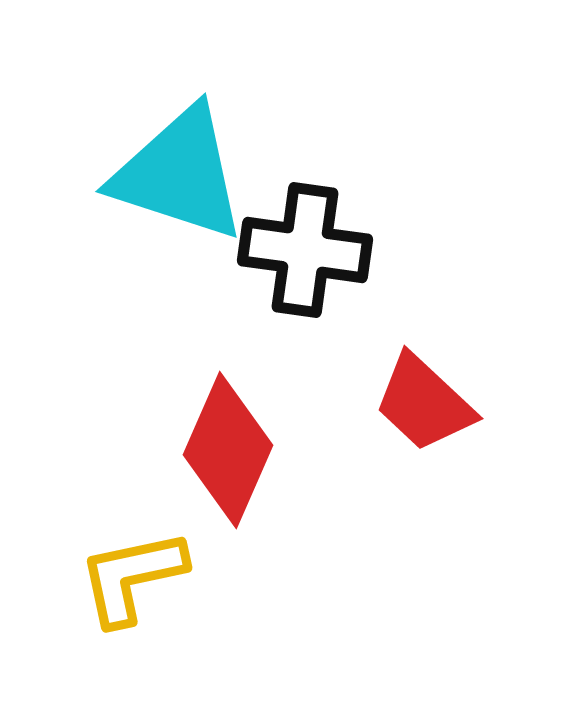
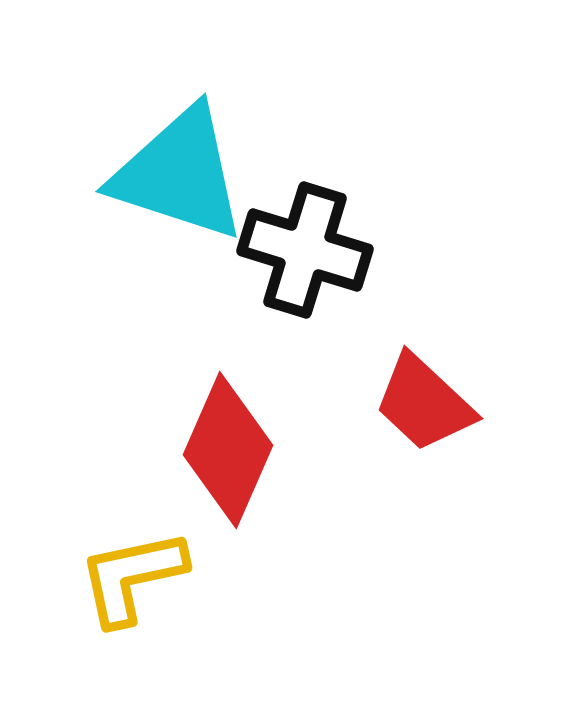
black cross: rotated 9 degrees clockwise
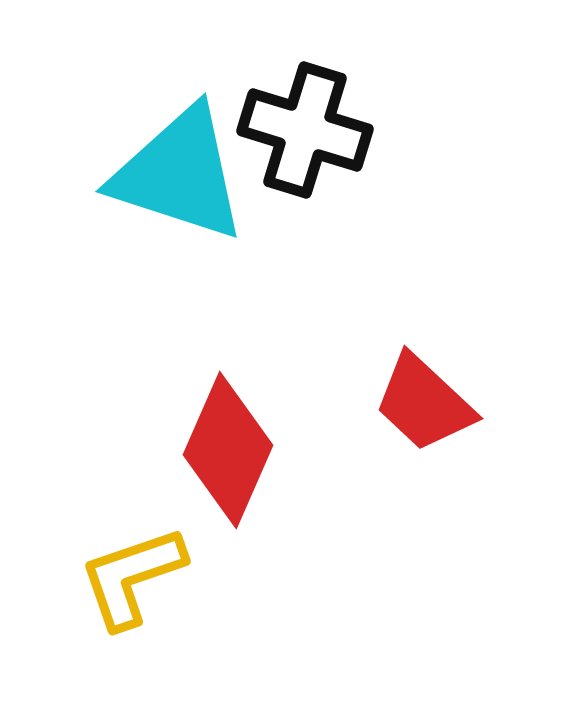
black cross: moved 120 px up
yellow L-shape: rotated 7 degrees counterclockwise
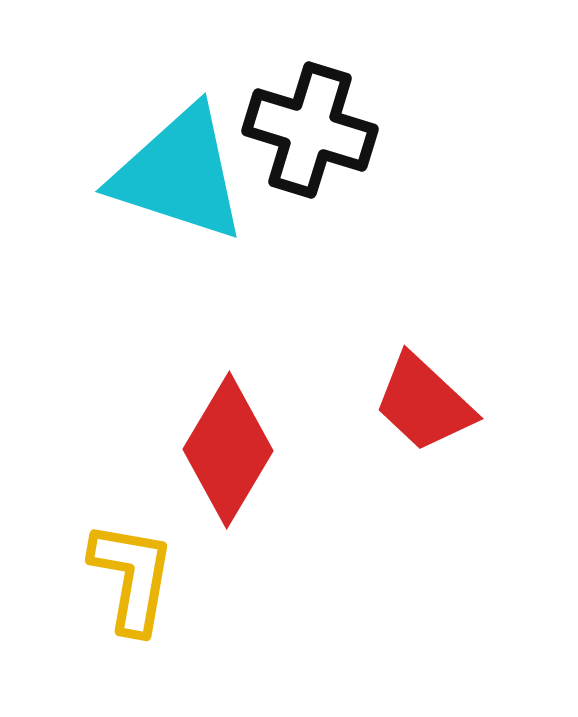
black cross: moved 5 px right
red diamond: rotated 7 degrees clockwise
yellow L-shape: rotated 119 degrees clockwise
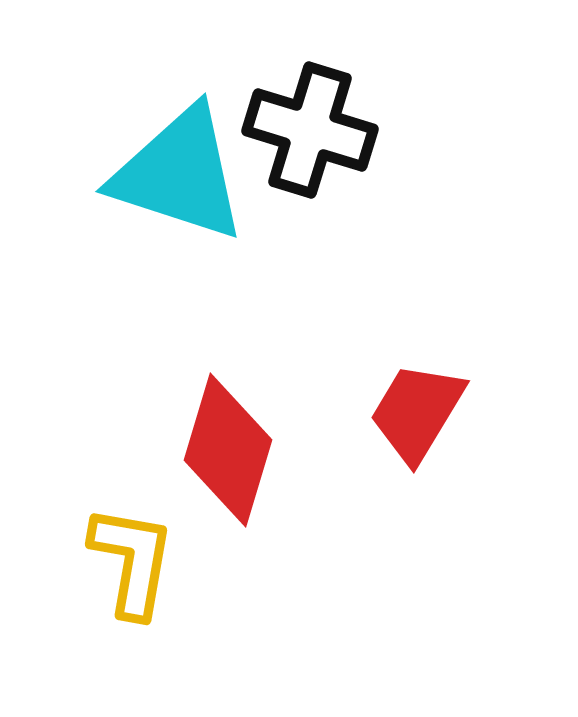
red trapezoid: moved 7 px left, 9 px down; rotated 78 degrees clockwise
red diamond: rotated 14 degrees counterclockwise
yellow L-shape: moved 16 px up
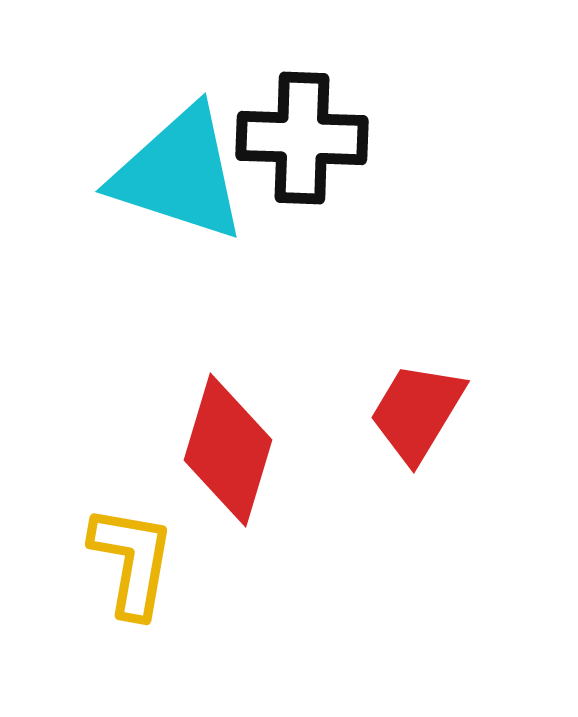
black cross: moved 8 px left, 8 px down; rotated 15 degrees counterclockwise
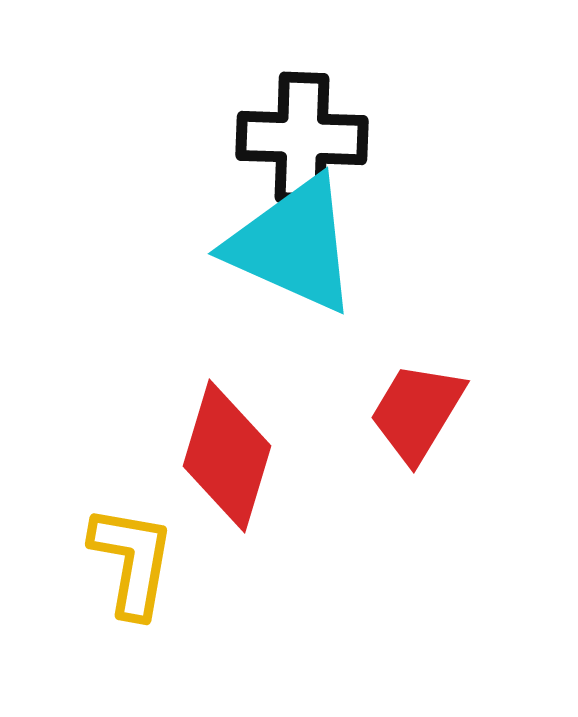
cyan triangle: moved 114 px right, 71 px down; rotated 6 degrees clockwise
red diamond: moved 1 px left, 6 px down
